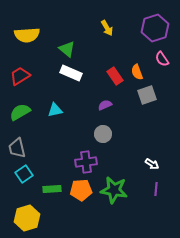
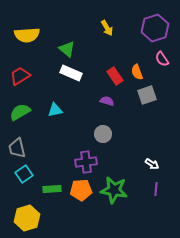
purple semicircle: moved 2 px right, 4 px up; rotated 40 degrees clockwise
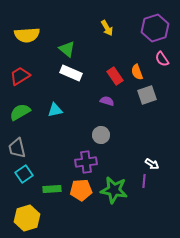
gray circle: moved 2 px left, 1 px down
purple line: moved 12 px left, 8 px up
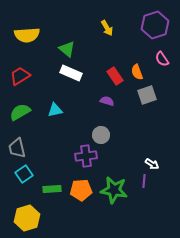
purple hexagon: moved 3 px up
purple cross: moved 6 px up
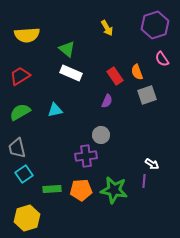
purple semicircle: rotated 96 degrees clockwise
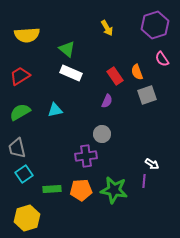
gray circle: moved 1 px right, 1 px up
